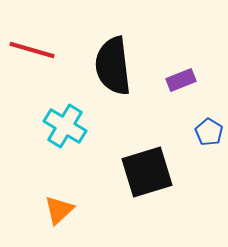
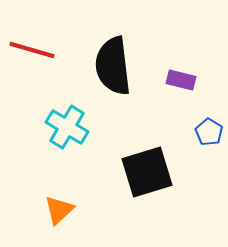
purple rectangle: rotated 36 degrees clockwise
cyan cross: moved 2 px right, 1 px down
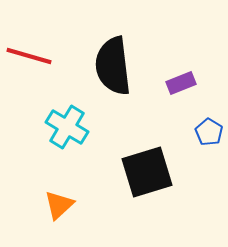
red line: moved 3 px left, 6 px down
purple rectangle: moved 3 px down; rotated 36 degrees counterclockwise
orange triangle: moved 5 px up
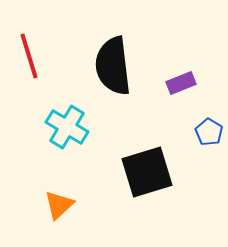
red line: rotated 57 degrees clockwise
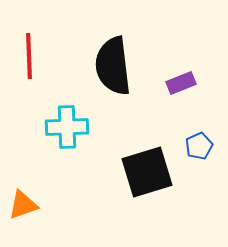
red line: rotated 15 degrees clockwise
cyan cross: rotated 33 degrees counterclockwise
blue pentagon: moved 10 px left, 14 px down; rotated 16 degrees clockwise
orange triangle: moved 36 px left; rotated 24 degrees clockwise
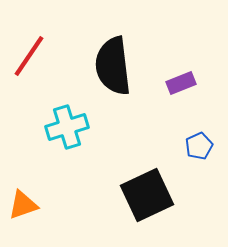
red line: rotated 36 degrees clockwise
cyan cross: rotated 15 degrees counterclockwise
black square: moved 23 px down; rotated 8 degrees counterclockwise
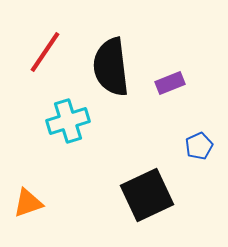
red line: moved 16 px right, 4 px up
black semicircle: moved 2 px left, 1 px down
purple rectangle: moved 11 px left
cyan cross: moved 1 px right, 6 px up
orange triangle: moved 5 px right, 2 px up
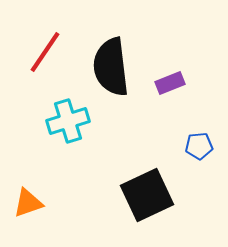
blue pentagon: rotated 20 degrees clockwise
